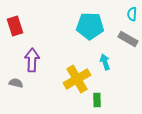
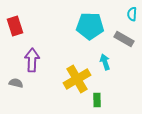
gray rectangle: moved 4 px left
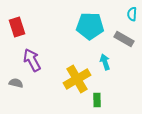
red rectangle: moved 2 px right, 1 px down
purple arrow: rotated 30 degrees counterclockwise
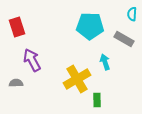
gray semicircle: rotated 16 degrees counterclockwise
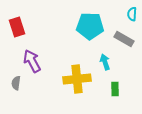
purple arrow: moved 1 px down
yellow cross: rotated 24 degrees clockwise
gray semicircle: rotated 80 degrees counterclockwise
green rectangle: moved 18 px right, 11 px up
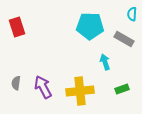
purple arrow: moved 11 px right, 26 px down
yellow cross: moved 3 px right, 12 px down
green rectangle: moved 7 px right; rotated 72 degrees clockwise
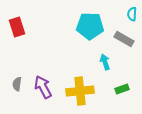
gray semicircle: moved 1 px right, 1 px down
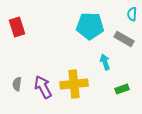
yellow cross: moved 6 px left, 7 px up
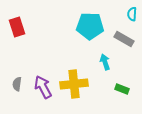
green rectangle: rotated 40 degrees clockwise
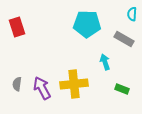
cyan pentagon: moved 3 px left, 2 px up
purple arrow: moved 1 px left, 1 px down
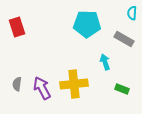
cyan semicircle: moved 1 px up
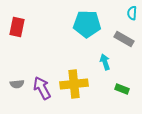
red rectangle: rotated 30 degrees clockwise
gray semicircle: rotated 104 degrees counterclockwise
